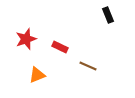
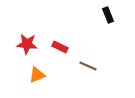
red star: moved 1 px right, 5 px down; rotated 25 degrees clockwise
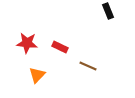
black rectangle: moved 4 px up
red star: moved 1 px up
orange triangle: rotated 24 degrees counterclockwise
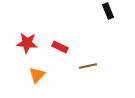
brown line: rotated 36 degrees counterclockwise
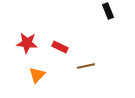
brown line: moved 2 px left
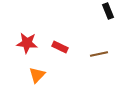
brown line: moved 13 px right, 12 px up
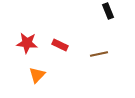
red rectangle: moved 2 px up
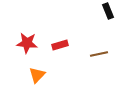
red rectangle: rotated 42 degrees counterclockwise
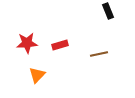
red star: rotated 10 degrees counterclockwise
